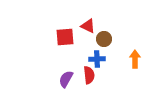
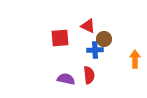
red square: moved 5 px left, 1 px down
blue cross: moved 2 px left, 9 px up
purple semicircle: rotated 72 degrees clockwise
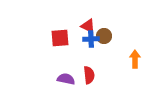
brown circle: moved 3 px up
blue cross: moved 4 px left, 11 px up
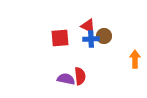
red semicircle: moved 9 px left, 1 px down
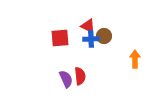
purple semicircle: rotated 54 degrees clockwise
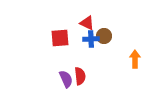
red triangle: moved 1 px left, 3 px up
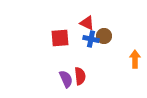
blue cross: rotated 14 degrees clockwise
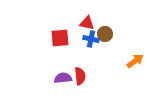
red triangle: rotated 14 degrees counterclockwise
brown circle: moved 1 px right, 2 px up
orange arrow: moved 2 px down; rotated 54 degrees clockwise
purple semicircle: moved 3 px left, 1 px up; rotated 72 degrees counterclockwise
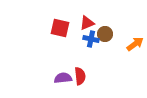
red triangle: rotated 35 degrees counterclockwise
red square: moved 10 px up; rotated 18 degrees clockwise
orange arrow: moved 17 px up
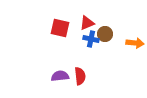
orange arrow: moved 1 px up; rotated 42 degrees clockwise
purple semicircle: moved 3 px left, 2 px up
